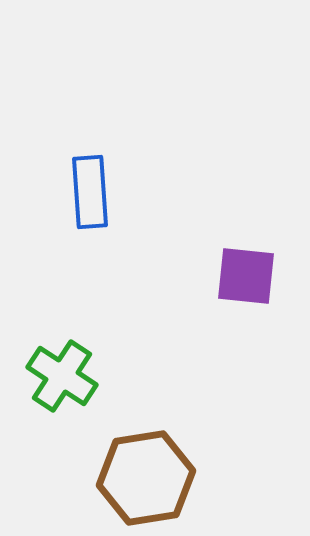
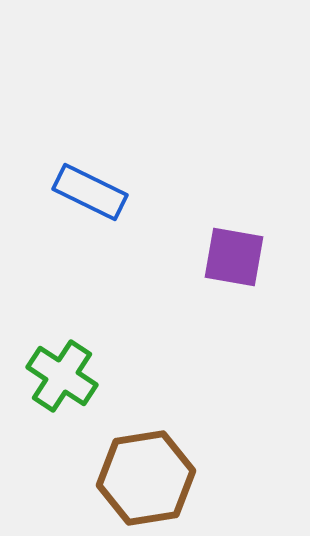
blue rectangle: rotated 60 degrees counterclockwise
purple square: moved 12 px left, 19 px up; rotated 4 degrees clockwise
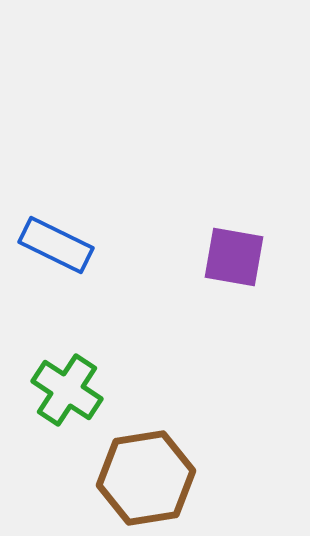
blue rectangle: moved 34 px left, 53 px down
green cross: moved 5 px right, 14 px down
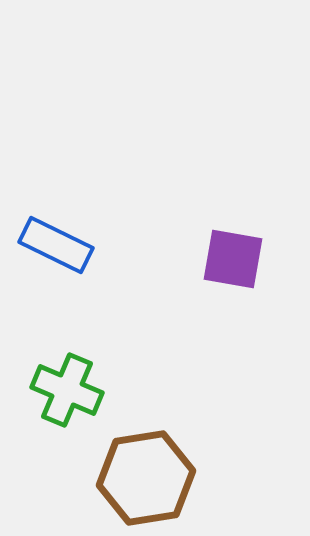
purple square: moved 1 px left, 2 px down
green cross: rotated 10 degrees counterclockwise
